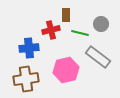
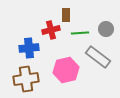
gray circle: moved 5 px right, 5 px down
green line: rotated 18 degrees counterclockwise
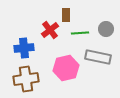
red cross: moved 1 px left; rotated 24 degrees counterclockwise
blue cross: moved 5 px left
gray rectangle: rotated 25 degrees counterclockwise
pink hexagon: moved 2 px up
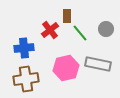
brown rectangle: moved 1 px right, 1 px down
green line: rotated 54 degrees clockwise
gray rectangle: moved 7 px down
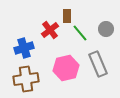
blue cross: rotated 12 degrees counterclockwise
gray rectangle: rotated 55 degrees clockwise
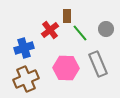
pink hexagon: rotated 15 degrees clockwise
brown cross: rotated 15 degrees counterclockwise
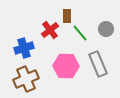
pink hexagon: moved 2 px up
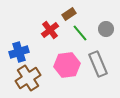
brown rectangle: moved 2 px right, 2 px up; rotated 56 degrees clockwise
blue cross: moved 5 px left, 4 px down
pink hexagon: moved 1 px right, 1 px up; rotated 10 degrees counterclockwise
brown cross: moved 2 px right, 1 px up; rotated 10 degrees counterclockwise
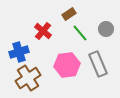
red cross: moved 7 px left, 1 px down; rotated 12 degrees counterclockwise
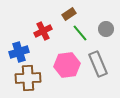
red cross: rotated 24 degrees clockwise
brown cross: rotated 30 degrees clockwise
